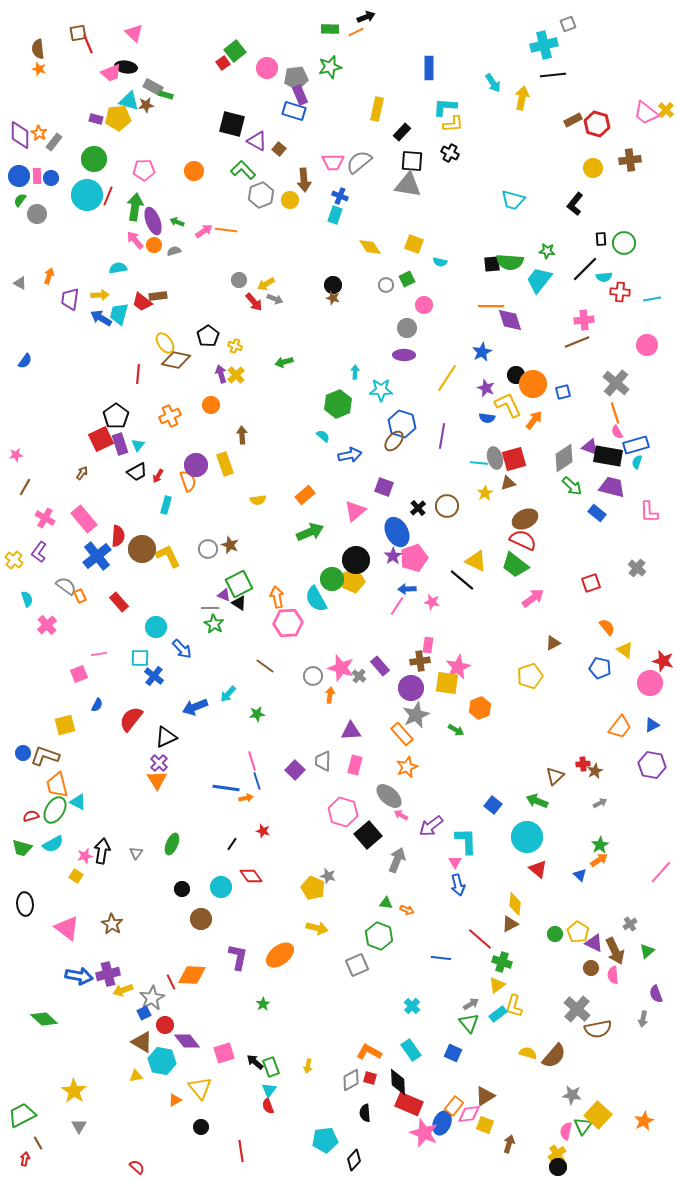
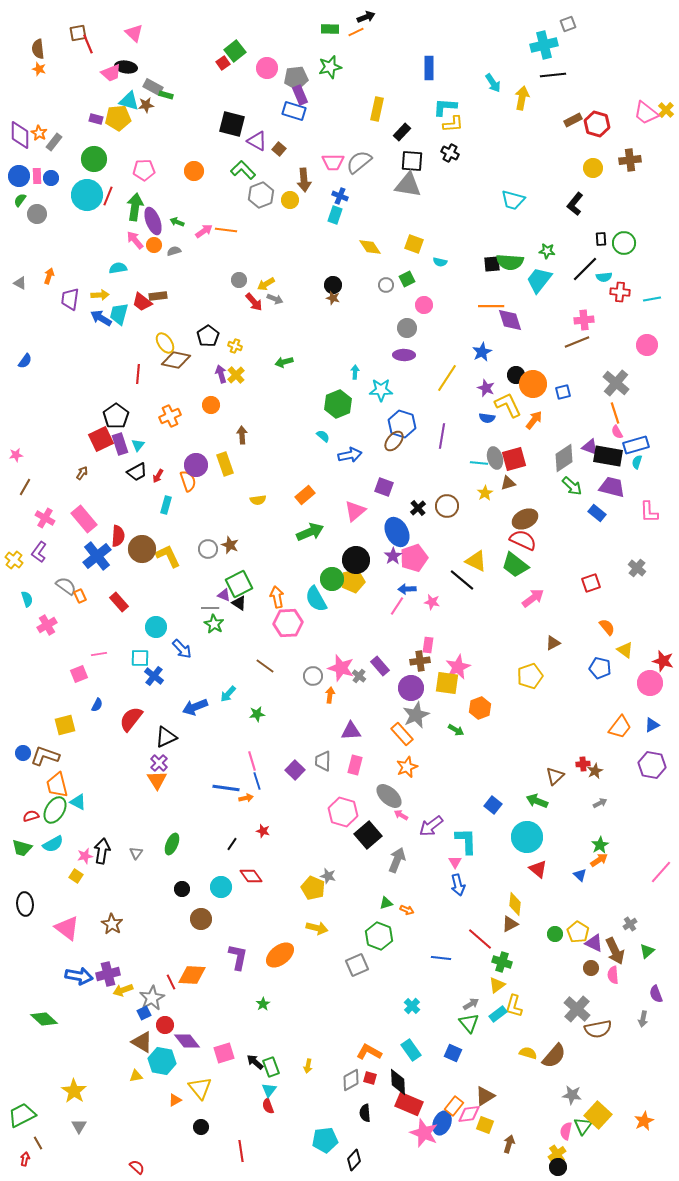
pink cross at (47, 625): rotated 12 degrees clockwise
green triangle at (386, 903): rotated 24 degrees counterclockwise
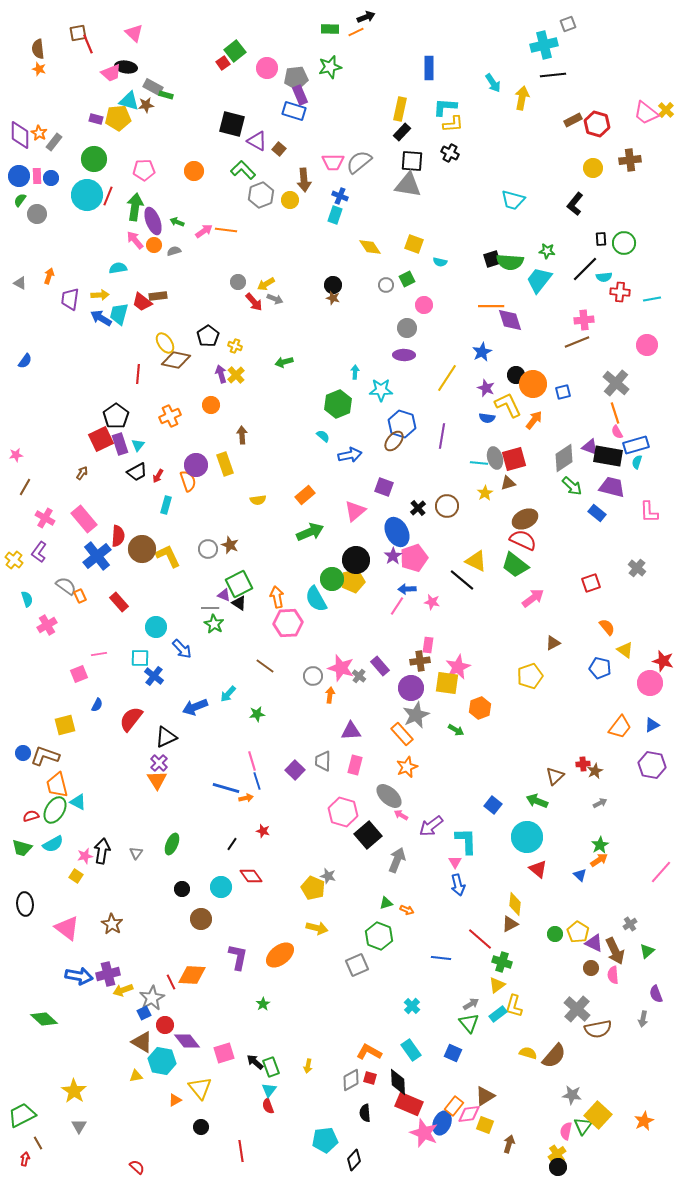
yellow rectangle at (377, 109): moved 23 px right
black square at (492, 264): moved 5 px up; rotated 12 degrees counterclockwise
gray circle at (239, 280): moved 1 px left, 2 px down
blue line at (226, 788): rotated 8 degrees clockwise
